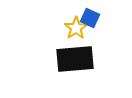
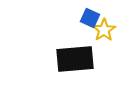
yellow star: moved 28 px right, 2 px down
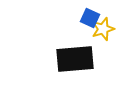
yellow star: moved 1 px left, 1 px up; rotated 15 degrees clockwise
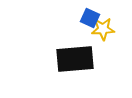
yellow star: rotated 15 degrees clockwise
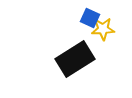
black rectangle: rotated 27 degrees counterclockwise
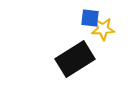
blue square: rotated 18 degrees counterclockwise
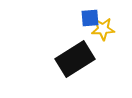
blue square: rotated 12 degrees counterclockwise
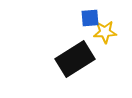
yellow star: moved 2 px right, 3 px down
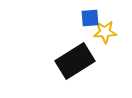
black rectangle: moved 2 px down
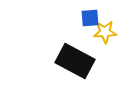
black rectangle: rotated 60 degrees clockwise
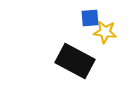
yellow star: rotated 10 degrees clockwise
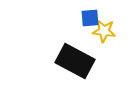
yellow star: moved 1 px left, 1 px up
